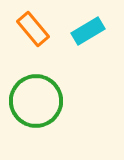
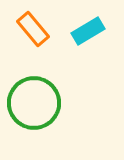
green circle: moved 2 px left, 2 px down
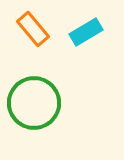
cyan rectangle: moved 2 px left, 1 px down
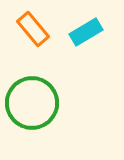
green circle: moved 2 px left
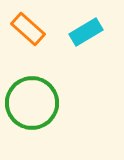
orange rectangle: moved 5 px left; rotated 8 degrees counterclockwise
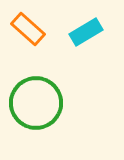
green circle: moved 4 px right
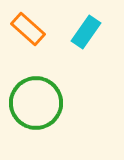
cyan rectangle: rotated 24 degrees counterclockwise
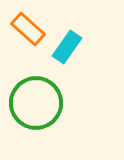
cyan rectangle: moved 19 px left, 15 px down
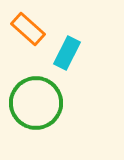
cyan rectangle: moved 6 px down; rotated 8 degrees counterclockwise
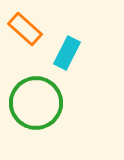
orange rectangle: moved 3 px left
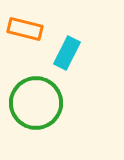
orange rectangle: rotated 28 degrees counterclockwise
